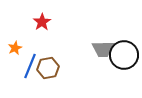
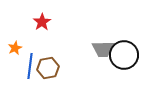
blue line: rotated 15 degrees counterclockwise
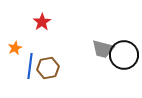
gray trapezoid: rotated 15 degrees clockwise
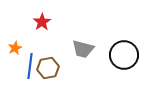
gray trapezoid: moved 20 px left
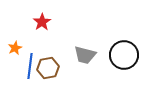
gray trapezoid: moved 2 px right, 6 px down
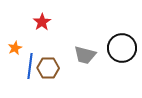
black circle: moved 2 px left, 7 px up
brown hexagon: rotated 10 degrees clockwise
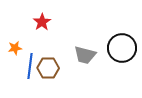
orange star: rotated 16 degrees clockwise
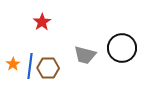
orange star: moved 2 px left, 16 px down; rotated 24 degrees counterclockwise
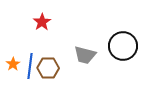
black circle: moved 1 px right, 2 px up
